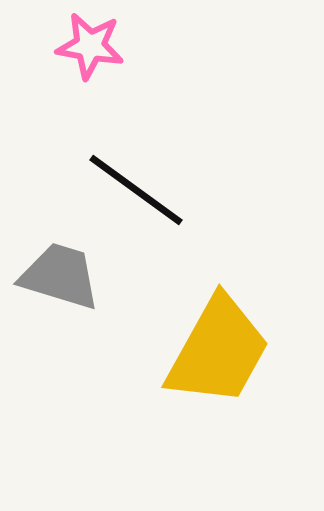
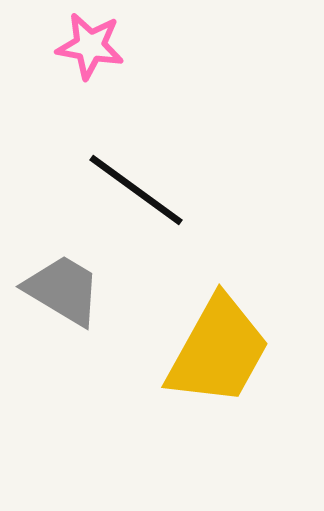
gray trapezoid: moved 3 px right, 14 px down; rotated 14 degrees clockwise
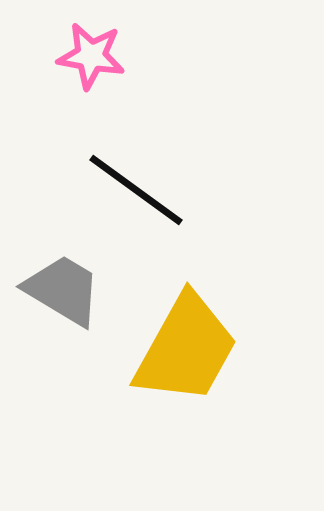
pink star: moved 1 px right, 10 px down
yellow trapezoid: moved 32 px left, 2 px up
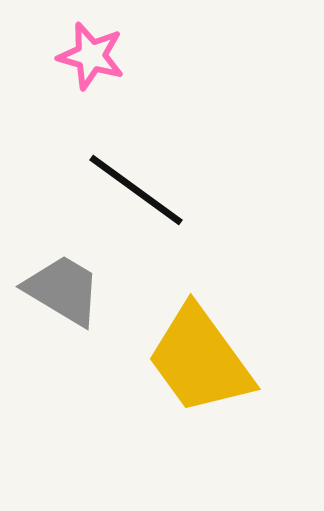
pink star: rotated 6 degrees clockwise
yellow trapezoid: moved 14 px right, 11 px down; rotated 115 degrees clockwise
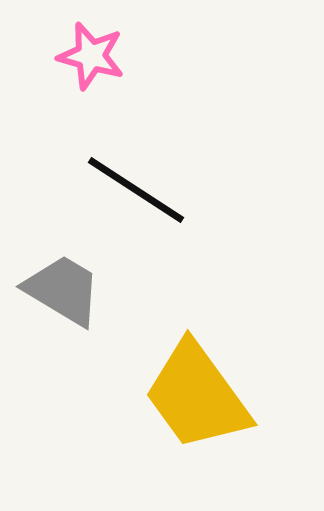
black line: rotated 3 degrees counterclockwise
yellow trapezoid: moved 3 px left, 36 px down
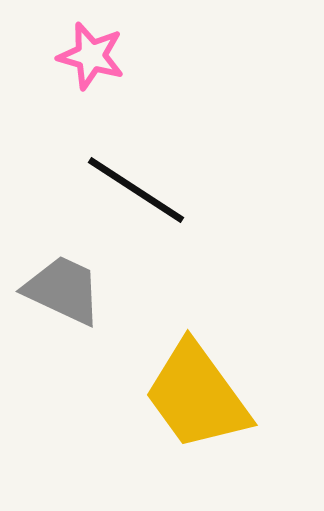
gray trapezoid: rotated 6 degrees counterclockwise
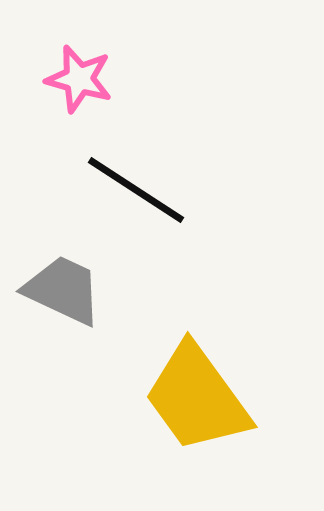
pink star: moved 12 px left, 23 px down
yellow trapezoid: moved 2 px down
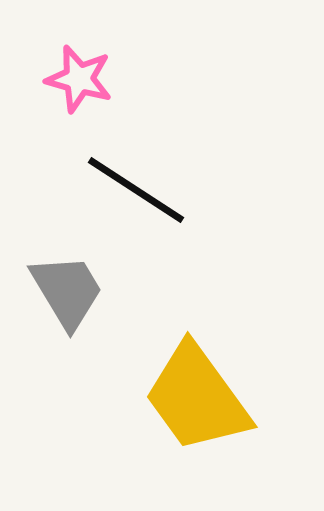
gray trapezoid: moved 4 px right, 1 px down; rotated 34 degrees clockwise
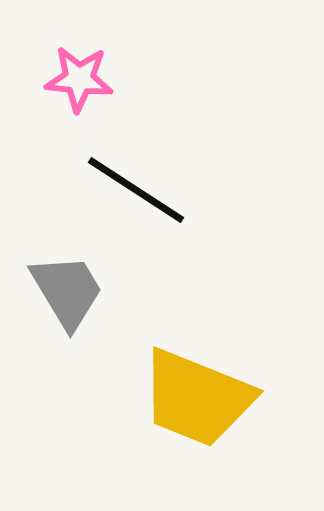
pink star: rotated 10 degrees counterclockwise
yellow trapezoid: rotated 32 degrees counterclockwise
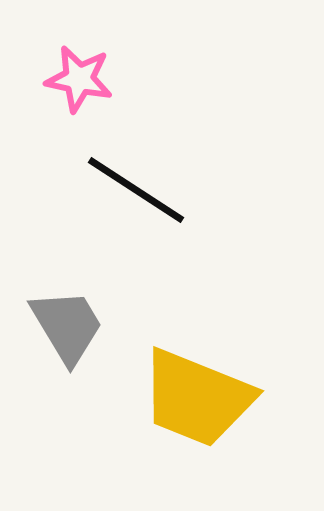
pink star: rotated 6 degrees clockwise
gray trapezoid: moved 35 px down
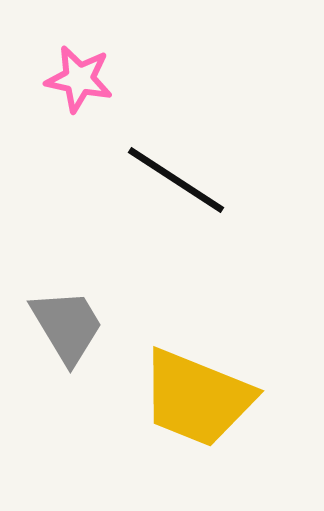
black line: moved 40 px right, 10 px up
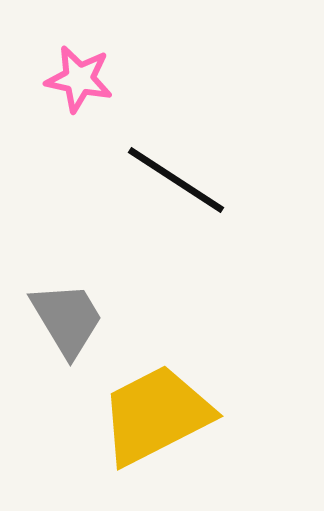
gray trapezoid: moved 7 px up
yellow trapezoid: moved 41 px left, 17 px down; rotated 131 degrees clockwise
